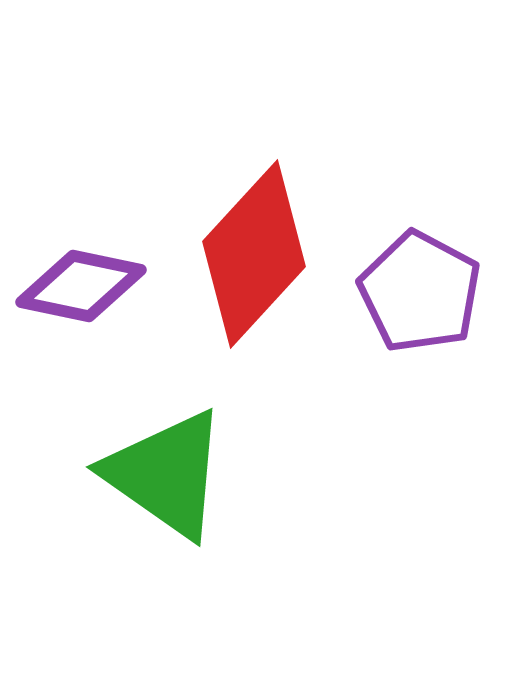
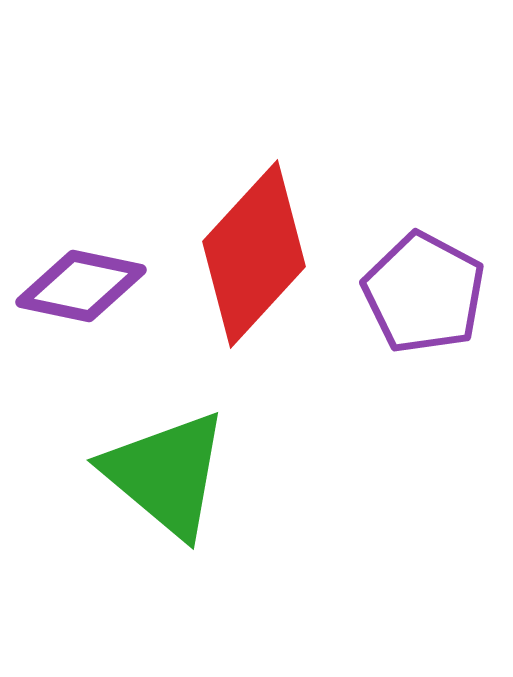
purple pentagon: moved 4 px right, 1 px down
green triangle: rotated 5 degrees clockwise
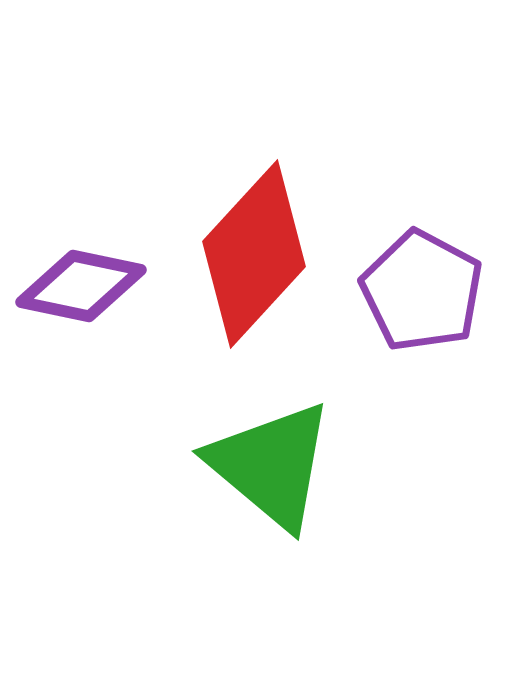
purple pentagon: moved 2 px left, 2 px up
green triangle: moved 105 px right, 9 px up
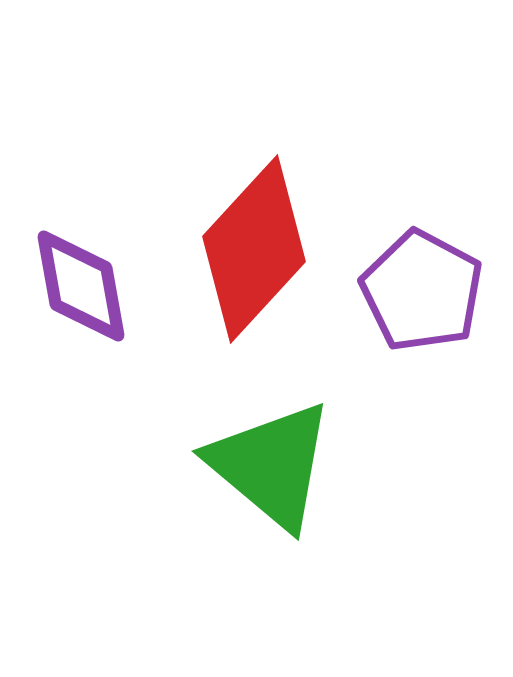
red diamond: moved 5 px up
purple diamond: rotated 68 degrees clockwise
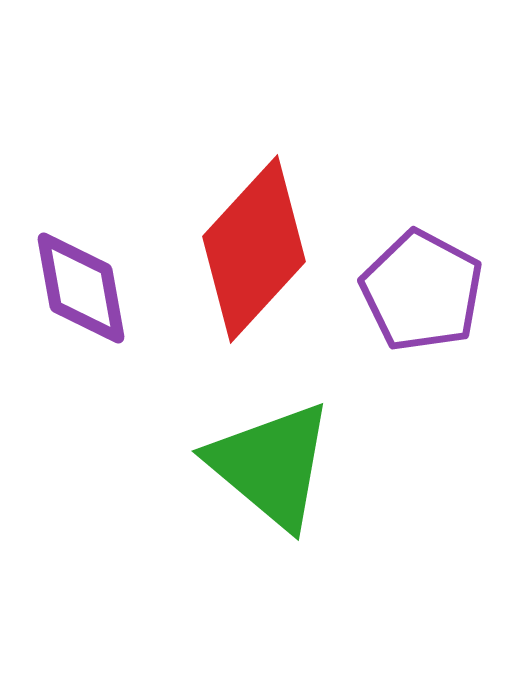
purple diamond: moved 2 px down
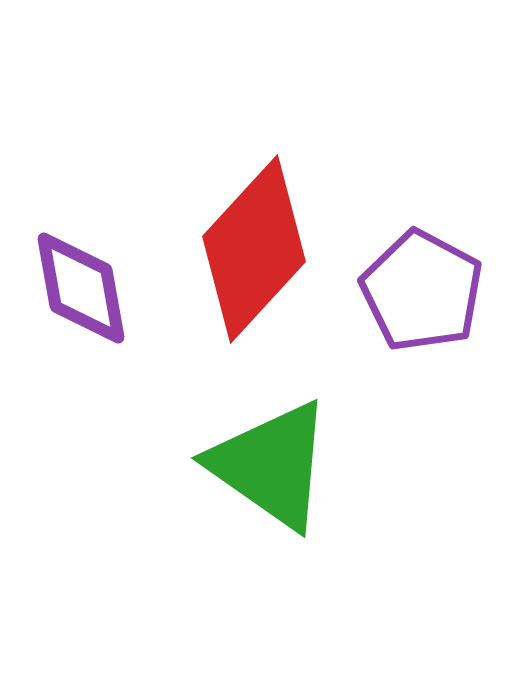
green triangle: rotated 5 degrees counterclockwise
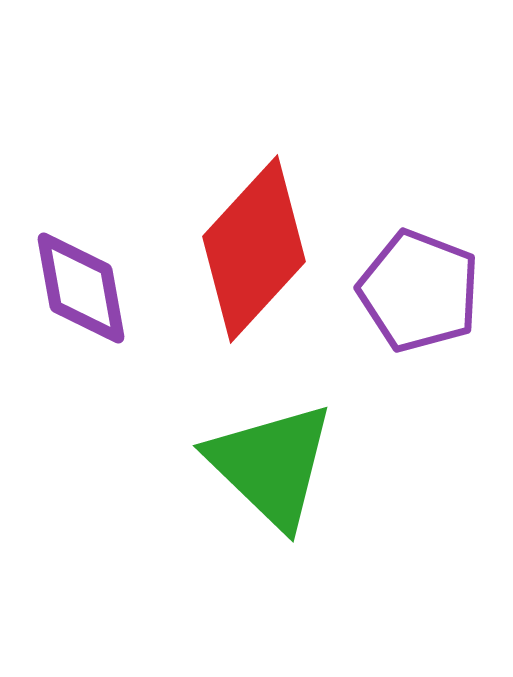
purple pentagon: moved 3 px left; rotated 7 degrees counterclockwise
green triangle: rotated 9 degrees clockwise
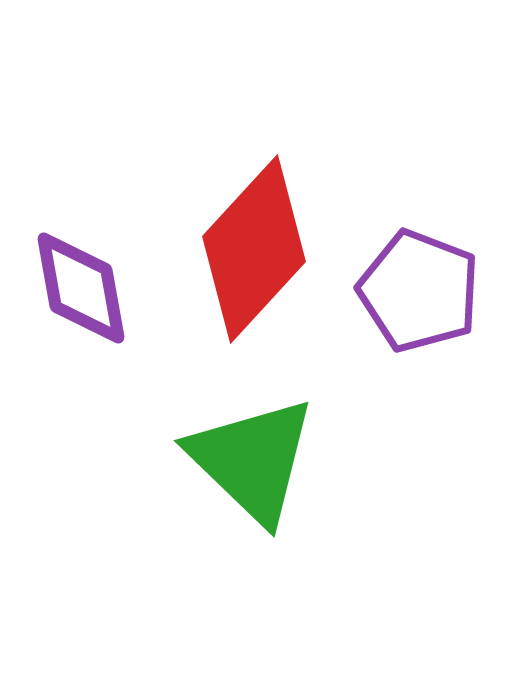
green triangle: moved 19 px left, 5 px up
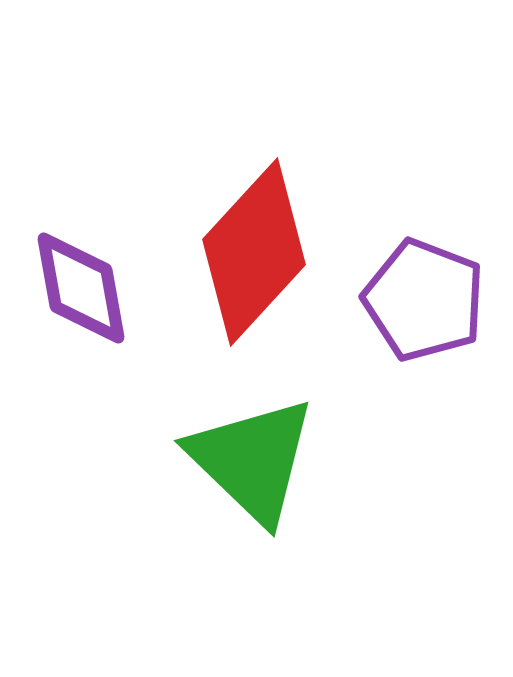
red diamond: moved 3 px down
purple pentagon: moved 5 px right, 9 px down
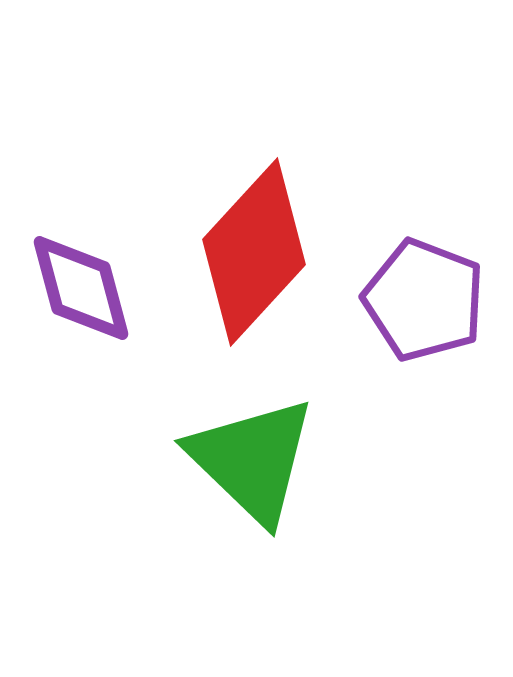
purple diamond: rotated 5 degrees counterclockwise
